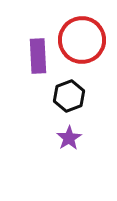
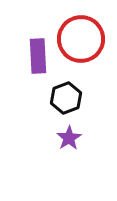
red circle: moved 1 px left, 1 px up
black hexagon: moved 3 px left, 2 px down
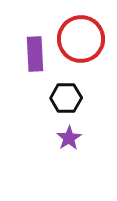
purple rectangle: moved 3 px left, 2 px up
black hexagon: rotated 20 degrees clockwise
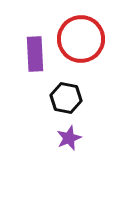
black hexagon: rotated 12 degrees clockwise
purple star: rotated 10 degrees clockwise
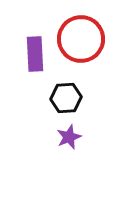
black hexagon: rotated 16 degrees counterclockwise
purple star: moved 1 px up
